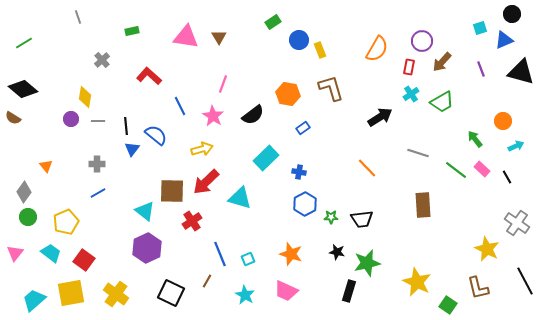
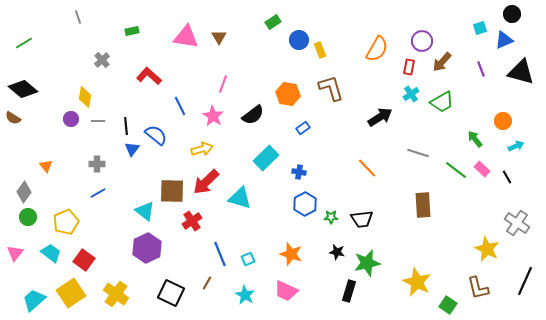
brown line at (207, 281): moved 2 px down
black line at (525, 281): rotated 52 degrees clockwise
yellow square at (71, 293): rotated 24 degrees counterclockwise
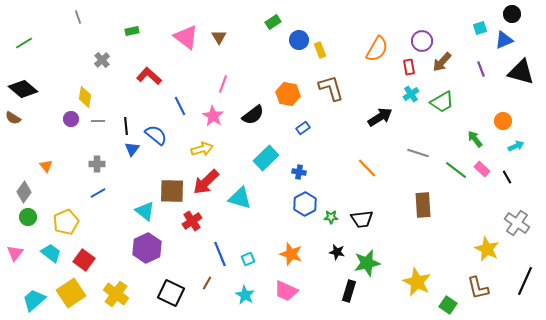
pink triangle at (186, 37): rotated 28 degrees clockwise
red rectangle at (409, 67): rotated 21 degrees counterclockwise
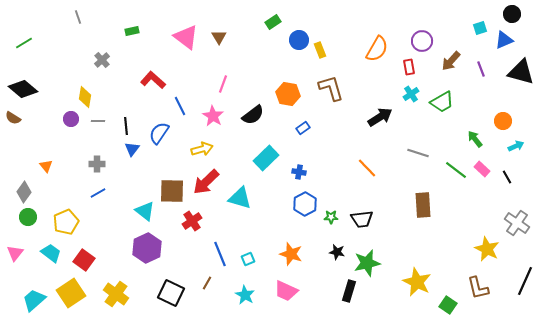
brown arrow at (442, 62): moved 9 px right, 1 px up
red L-shape at (149, 76): moved 4 px right, 4 px down
blue semicircle at (156, 135): moved 3 px right, 2 px up; rotated 95 degrees counterclockwise
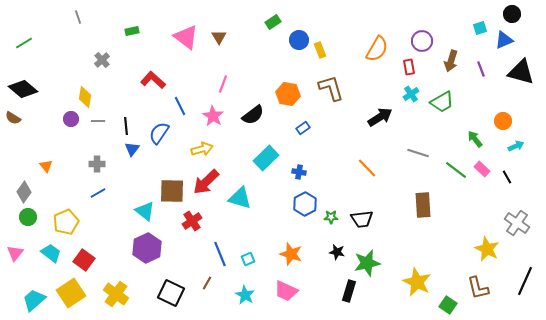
brown arrow at (451, 61): rotated 25 degrees counterclockwise
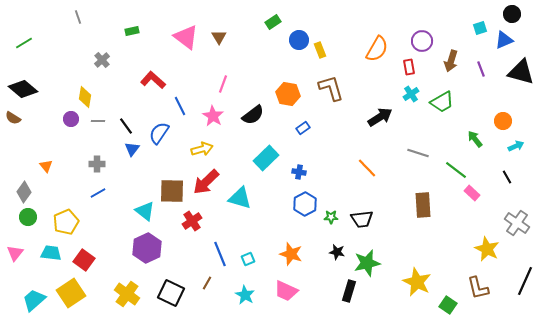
black line at (126, 126): rotated 30 degrees counterclockwise
pink rectangle at (482, 169): moved 10 px left, 24 px down
cyan trapezoid at (51, 253): rotated 30 degrees counterclockwise
yellow cross at (116, 294): moved 11 px right
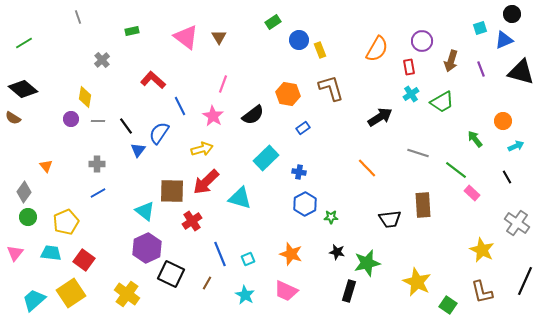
blue triangle at (132, 149): moved 6 px right, 1 px down
black trapezoid at (362, 219): moved 28 px right
yellow star at (487, 249): moved 5 px left, 1 px down
brown L-shape at (478, 288): moved 4 px right, 4 px down
black square at (171, 293): moved 19 px up
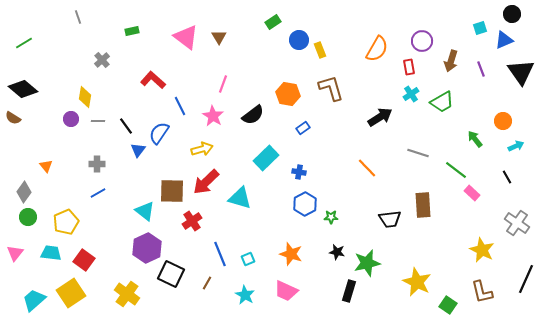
black triangle at (521, 72): rotated 40 degrees clockwise
black line at (525, 281): moved 1 px right, 2 px up
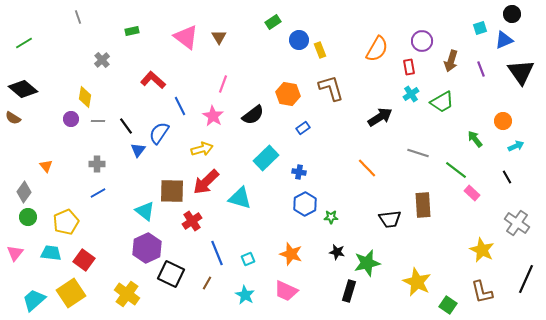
blue line at (220, 254): moved 3 px left, 1 px up
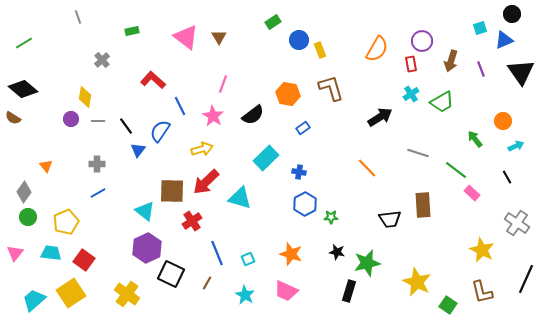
red rectangle at (409, 67): moved 2 px right, 3 px up
blue semicircle at (159, 133): moved 1 px right, 2 px up
